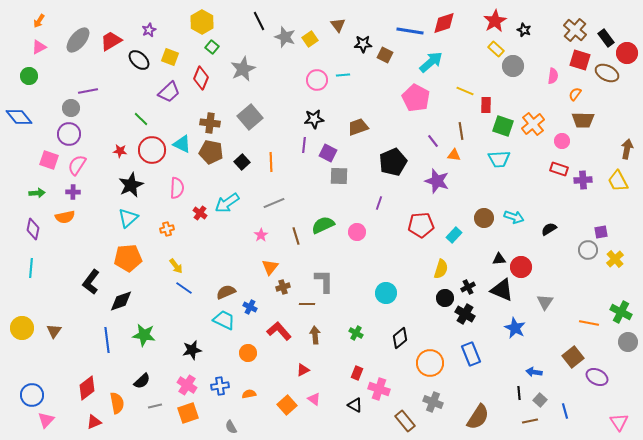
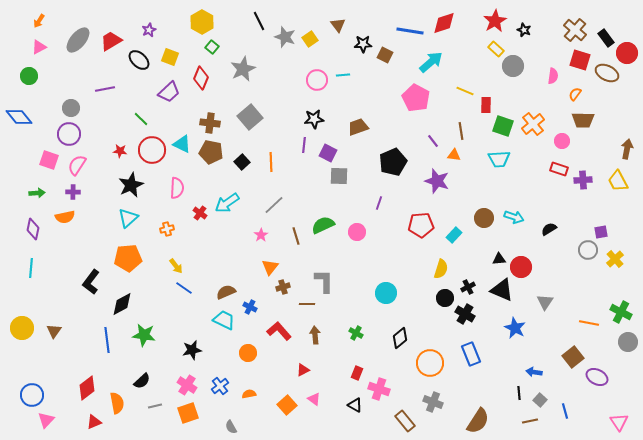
purple line at (88, 91): moved 17 px right, 2 px up
gray line at (274, 203): moved 2 px down; rotated 20 degrees counterclockwise
black diamond at (121, 301): moved 1 px right, 3 px down; rotated 10 degrees counterclockwise
blue cross at (220, 386): rotated 30 degrees counterclockwise
brown semicircle at (478, 417): moved 4 px down
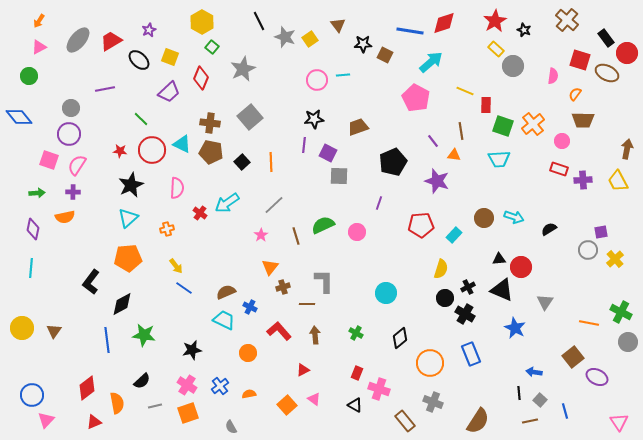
brown cross at (575, 30): moved 8 px left, 10 px up
